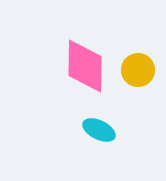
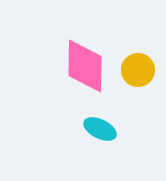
cyan ellipse: moved 1 px right, 1 px up
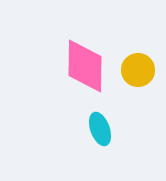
cyan ellipse: rotated 44 degrees clockwise
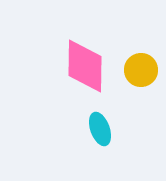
yellow circle: moved 3 px right
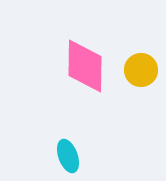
cyan ellipse: moved 32 px left, 27 px down
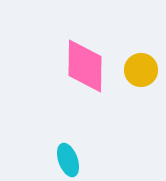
cyan ellipse: moved 4 px down
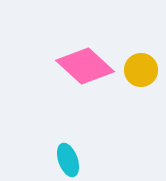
pink diamond: rotated 48 degrees counterclockwise
